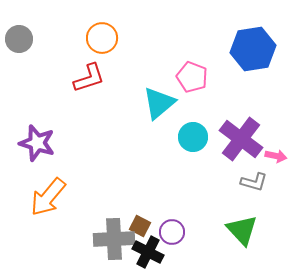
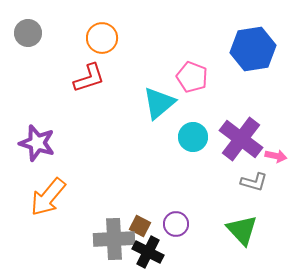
gray circle: moved 9 px right, 6 px up
purple circle: moved 4 px right, 8 px up
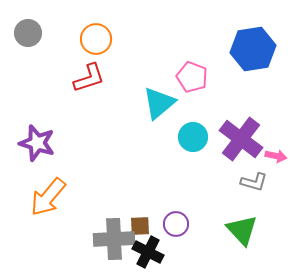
orange circle: moved 6 px left, 1 px down
brown square: rotated 30 degrees counterclockwise
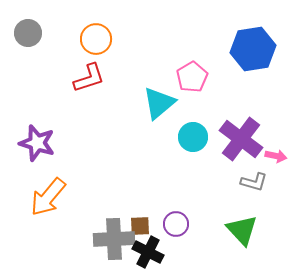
pink pentagon: rotated 20 degrees clockwise
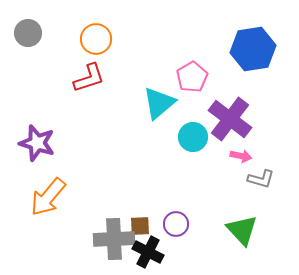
purple cross: moved 11 px left, 20 px up
pink arrow: moved 35 px left
gray L-shape: moved 7 px right, 3 px up
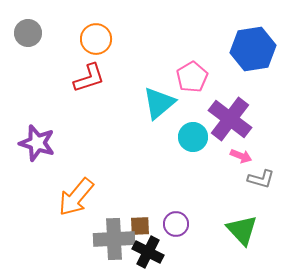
pink arrow: rotated 10 degrees clockwise
orange arrow: moved 28 px right
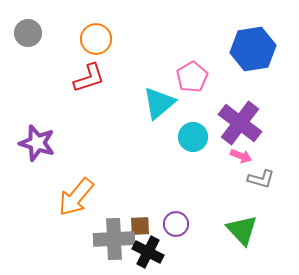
purple cross: moved 10 px right, 4 px down
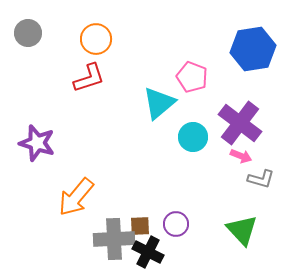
pink pentagon: rotated 20 degrees counterclockwise
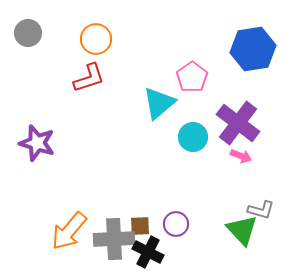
pink pentagon: rotated 16 degrees clockwise
purple cross: moved 2 px left
gray L-shape: moved 31 px down
orange arrow: moved 7 px left, 34 px down
